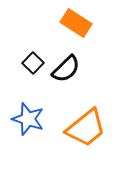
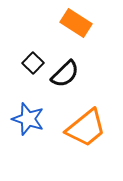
black semicircle: moved 1 px left, 5 px down
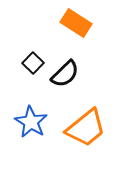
blue star: moved 3 px right, 3 px down; rotated 12 degrees clockwise
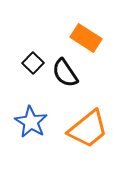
orange rectangle: moved 10 px right, 15 px down
black semicircle: moved 1 px up; rotated 100 degrees clockwise
orange trapezoid: moved 2 px right, 1 px down
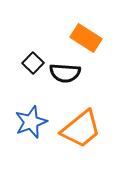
black semicircle: rotated 52 degrees counterclockwise
blue star: rotated 20 degrees clockwise
orange trapezoid: moved 7 px left
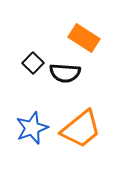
orange rectangle: moved 2 px left
blue star: moved 1 px right, 6 px down
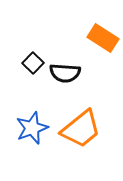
orange rectangle: moved 19 px right
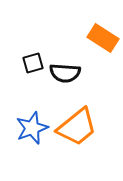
black square: rotated 30 degrees clockwise
orange trapezoid: moved 4 px left, 2 px up
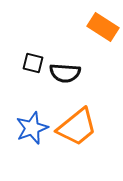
orange rectangle: moved 11 px up
black square: rotated 30 degrees clockwise
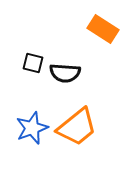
orange rectangle: moved 2 px down
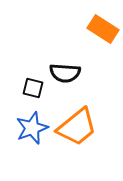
black square: moved 25 px down
